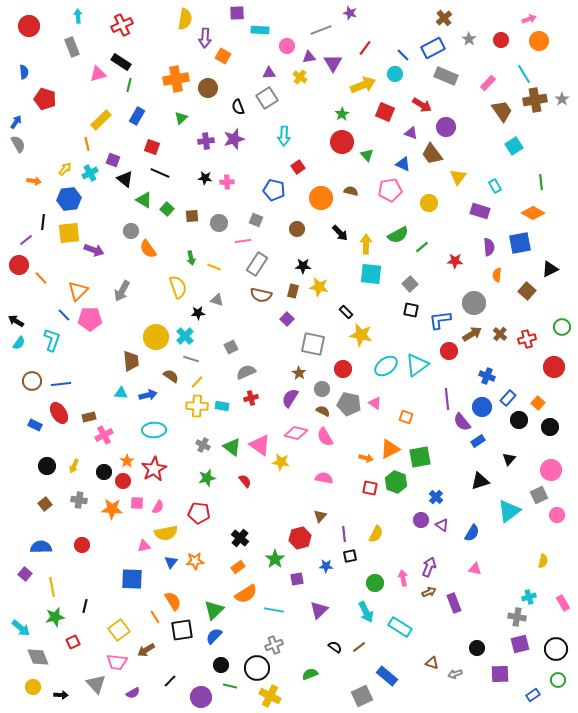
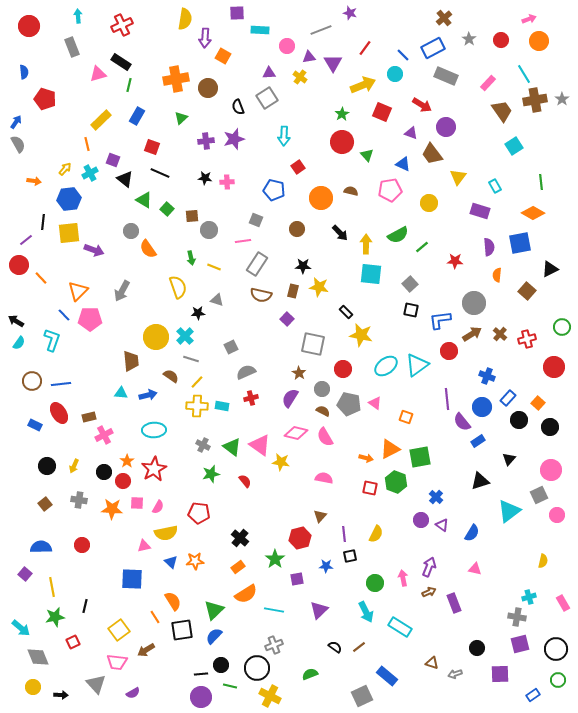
red square at (385, 112): moved 3 px left
gray circle at (219, 223): moved 10 px left, 7 px down
green star at (207, 478): moved 4 px right, 4 px up
blue triangle at (171, 562): rotated 24 degrees counterclockwise
black line at (170, 681): moved 31 px right, 7 px up; rotated 40 degrees clockwise
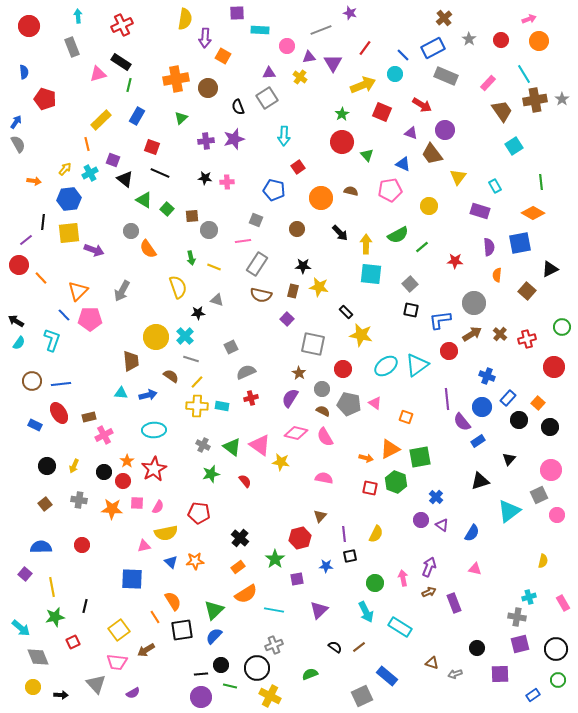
purple circle at (446, 127): moved 1 px left, 3 px down
yellow circle at (429, 203): moved 3 px down
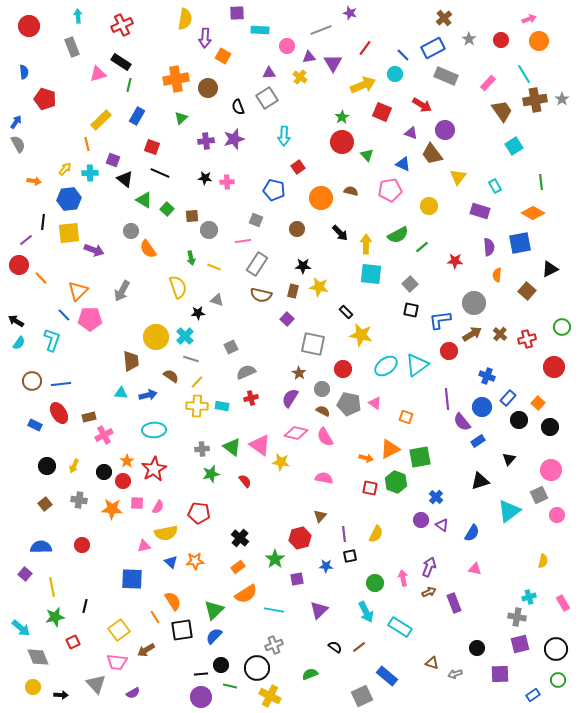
green star at (342, 114): moved 3 px down
cyan cross at (90, 173): rotated 28 degrees clockwise
gray cross at (203, 445): moved 1 px left, 4 px down; rotated 32 degrees counterclockwise
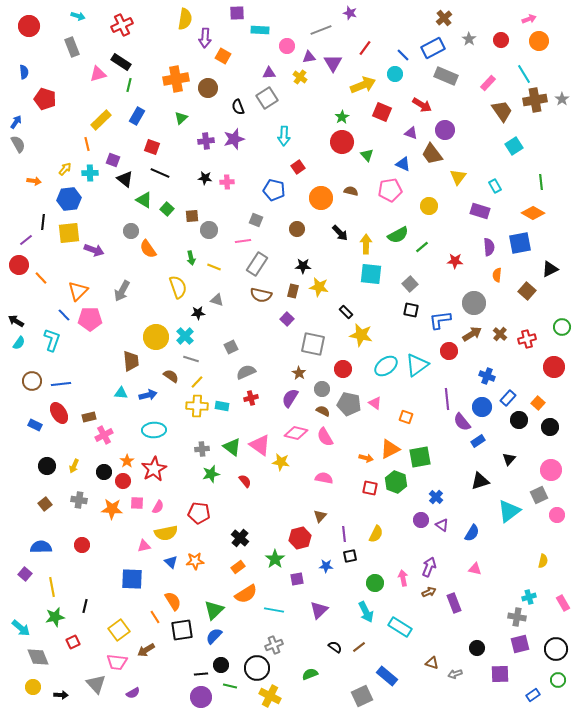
cyan arrow at (78, 16): rotated 112 degrees clockwise
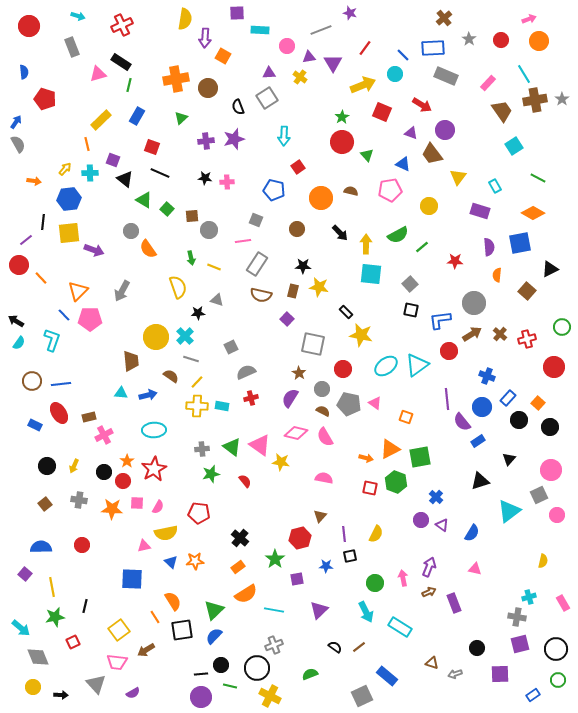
blue rectangle at (433, 48): rotated 25 degrees clockwise
green line at (541, 182): moved 3 px left, 4 px up; rotated 56 degrees counterclockwise
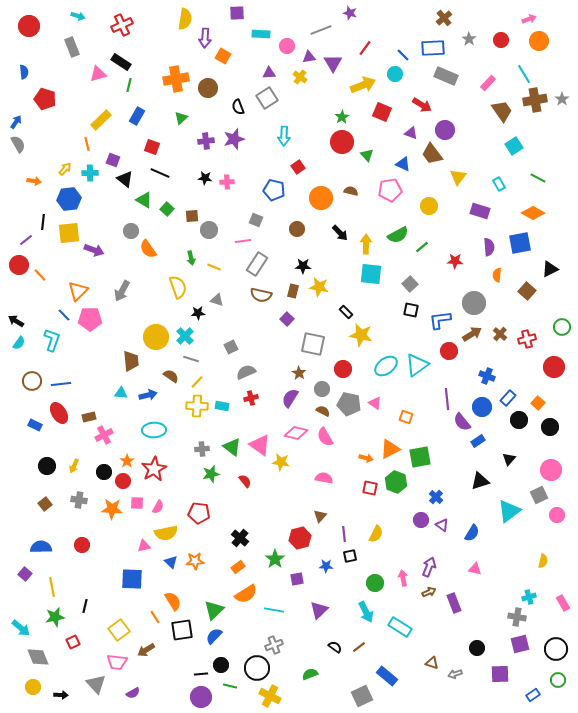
cyan rectangle at (260, 30): moved 1 px right, 4 px down
cyan rectangle at (495, 186): moved 4 px right, 2 px up
orange line at (41, 278): moved 1 px left, 3 px up
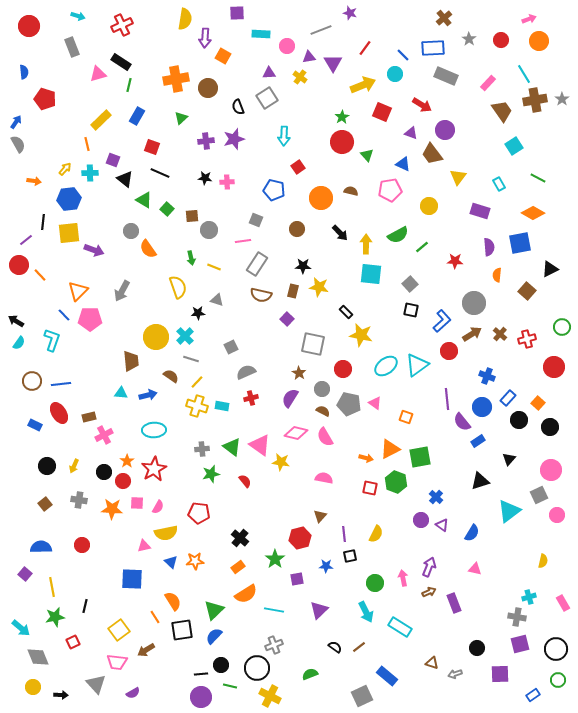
blue L-shape at (440, 320): moved 2 px right, 1 px down; rotated 145 degrees clockwise
yellow cross at (197, 406): rotated 15 degrees clockwise
